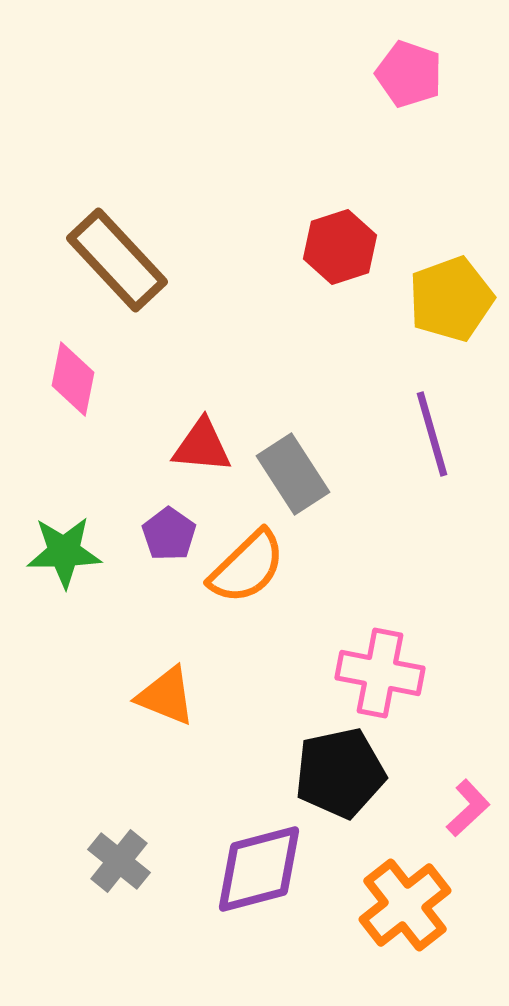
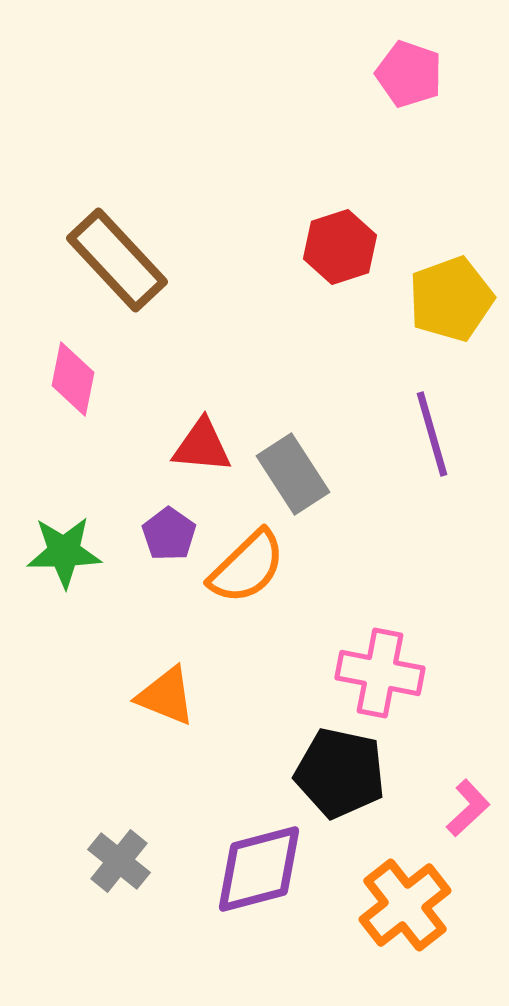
black pentagon: rotated 24 degrees clockwise
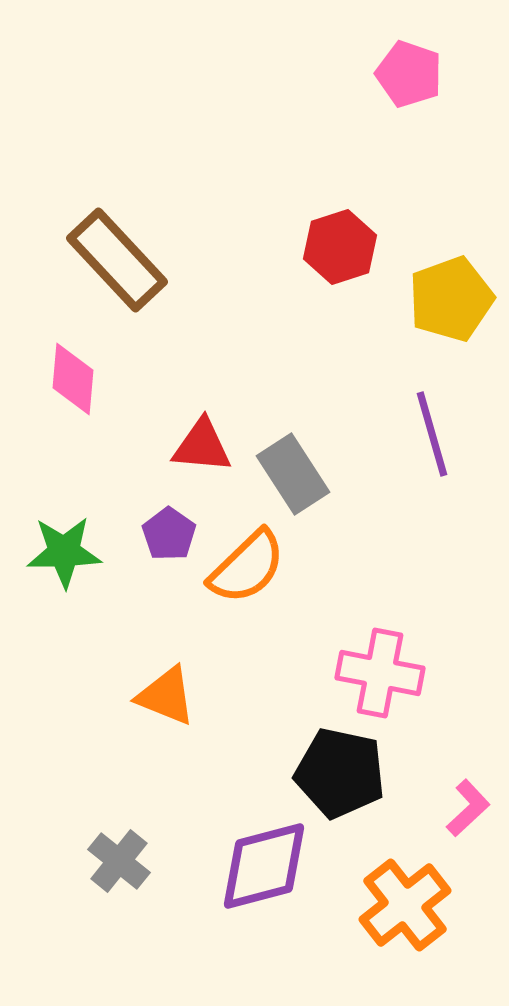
pink diamond: rotated 6 degrees counterclockwise
purple diamond: moved 5 px right, 3 px up
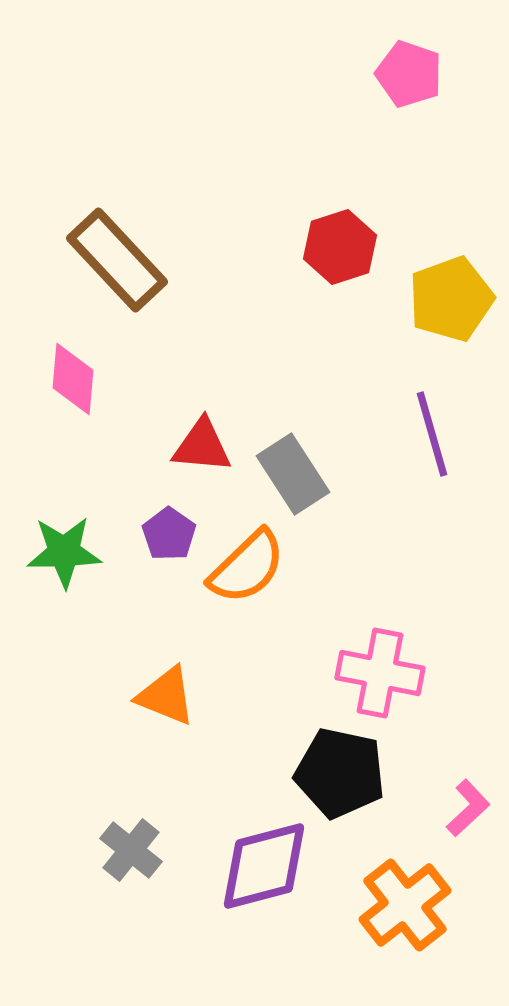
gray cross: moved 12 px right, 11 px up
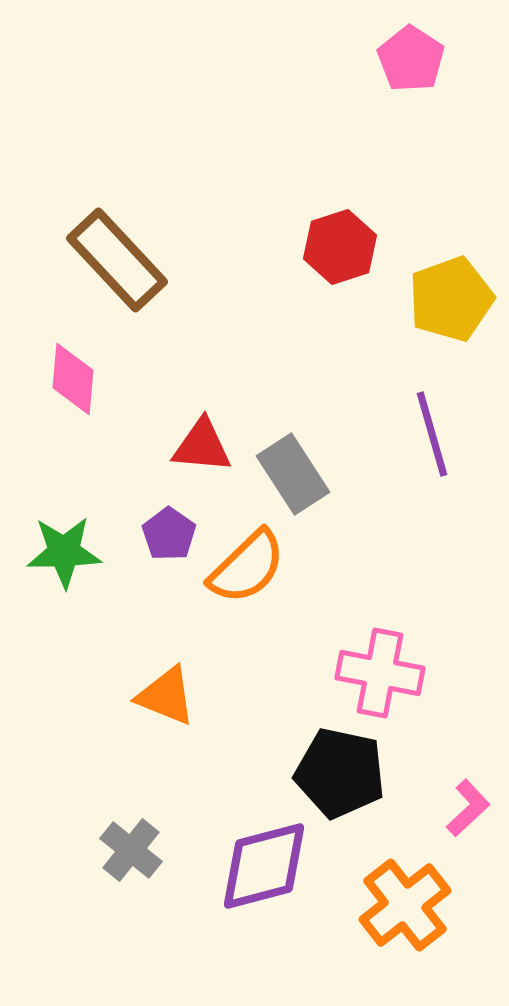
pink pentagon: moved 2 px right, 15 px up; rotated 14 degrees clockwise
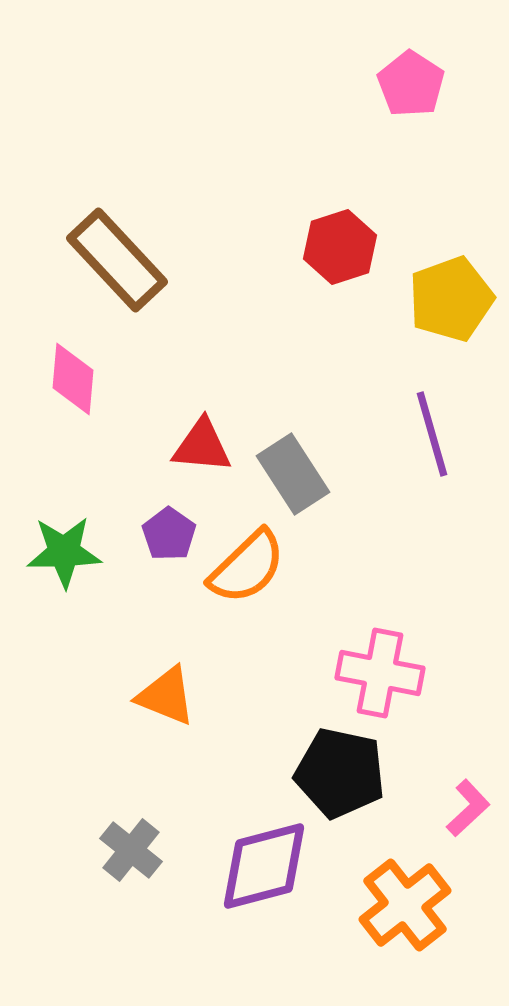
pink pentagon: moved 25 px down
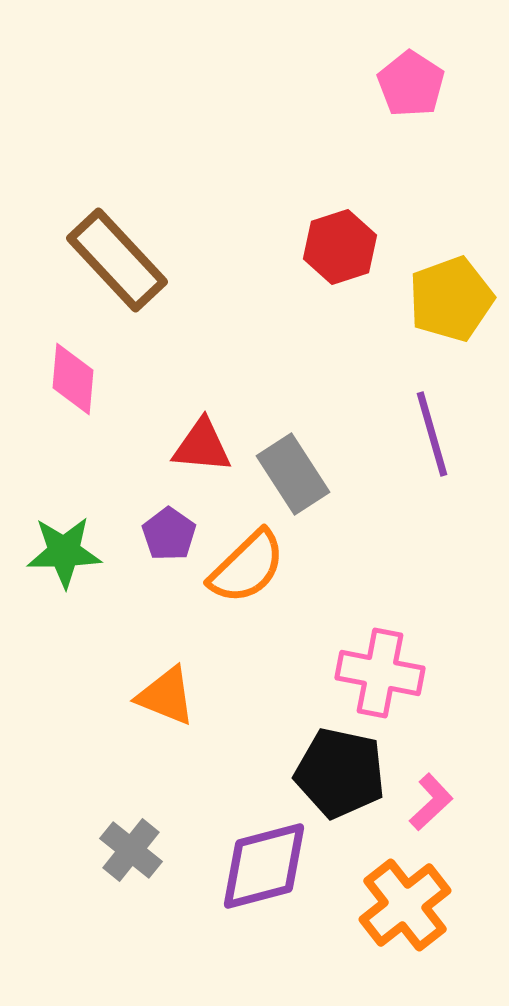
pink L-shape: moved 37 px left, 6 px up
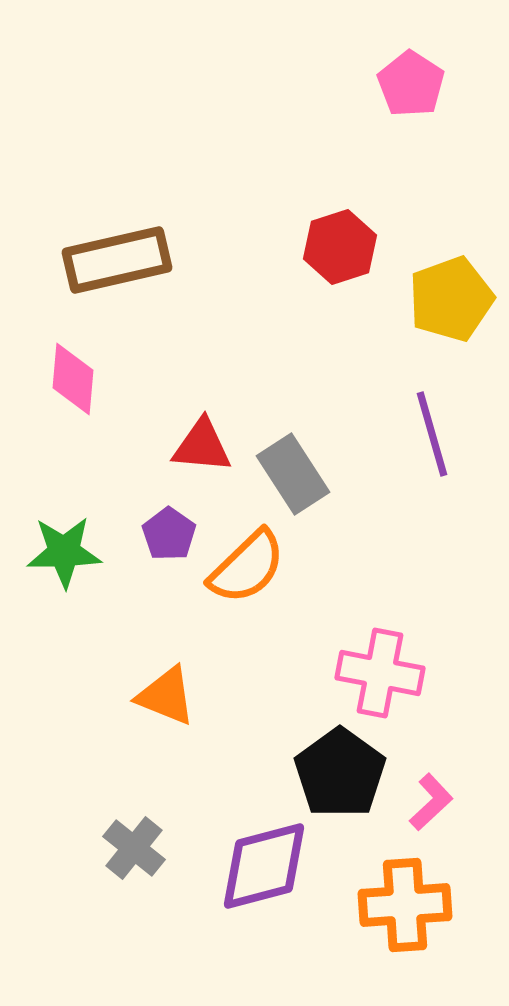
brown rectangle: rotated 60 degrees counterclockwise
black pentagon: rotated 24 degrees clockwise
gray cross: moved 3 px right, 2 px up
orange cross: rotated 34 degrees clockwise
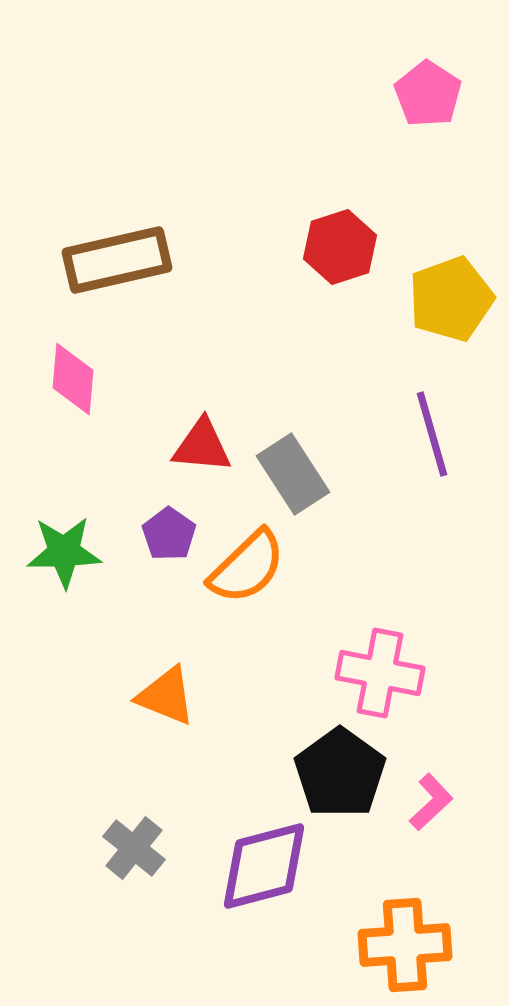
pink pentagon: moved 17 px right, 10 px down
orange cross: moved 40 px down
